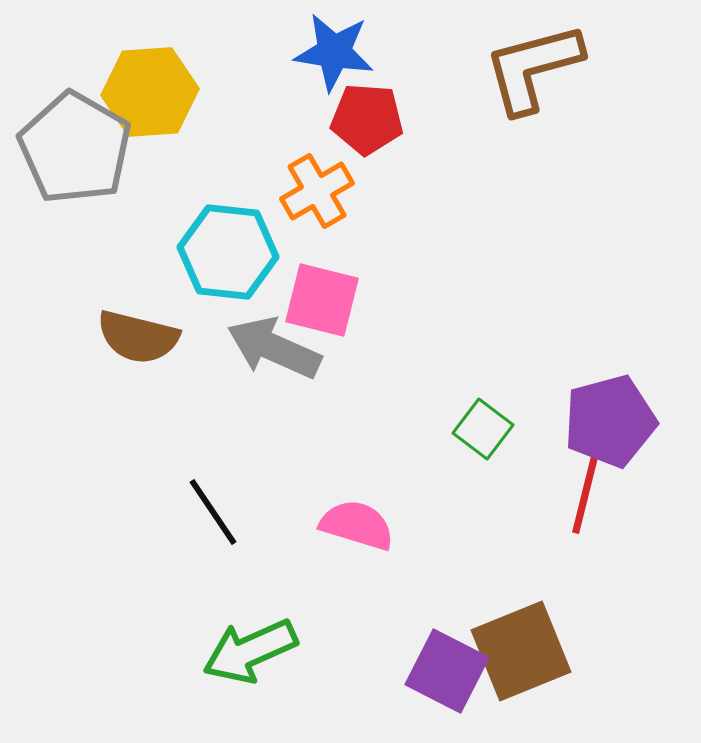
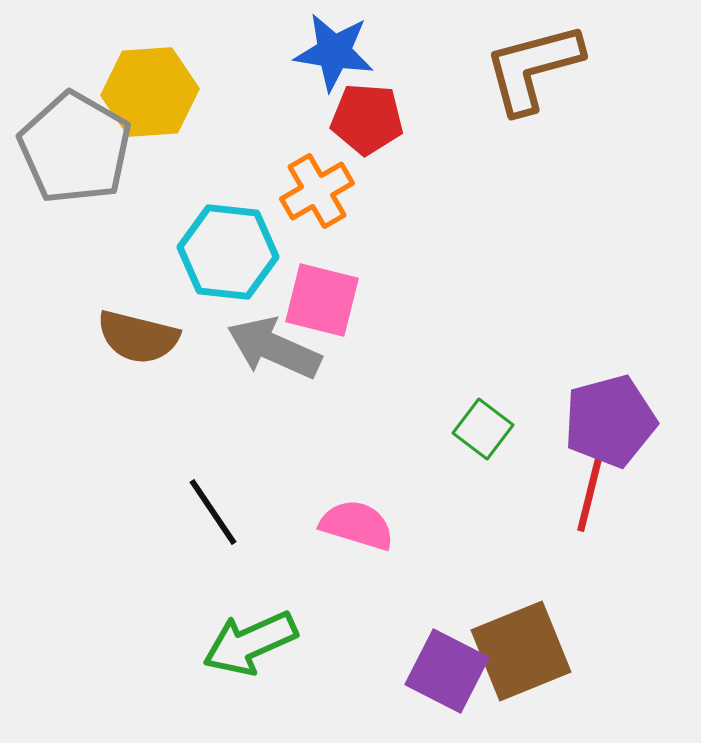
red line: moved 5 px right, 2 px up
green arrow: moved 8 px up
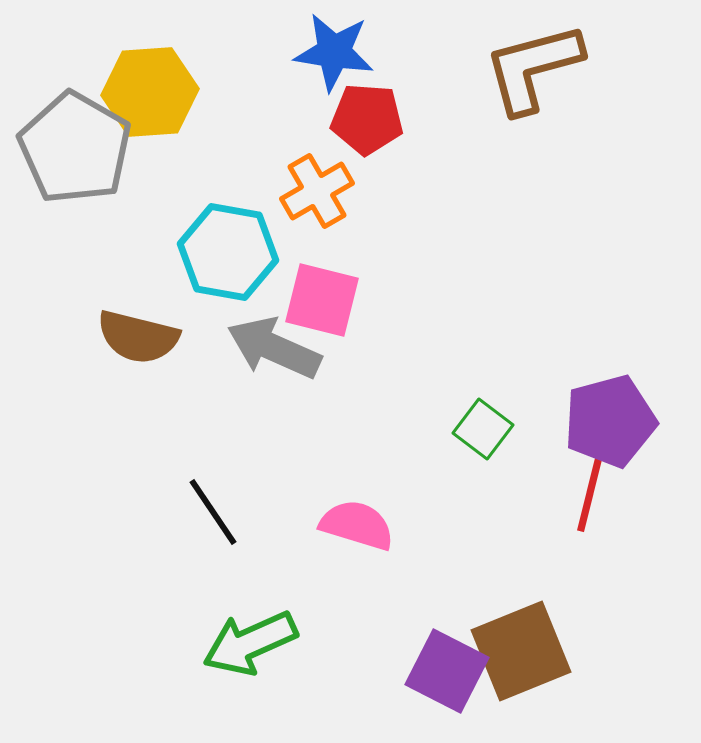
cyan hexagon: rotated 4 degrees clockwise
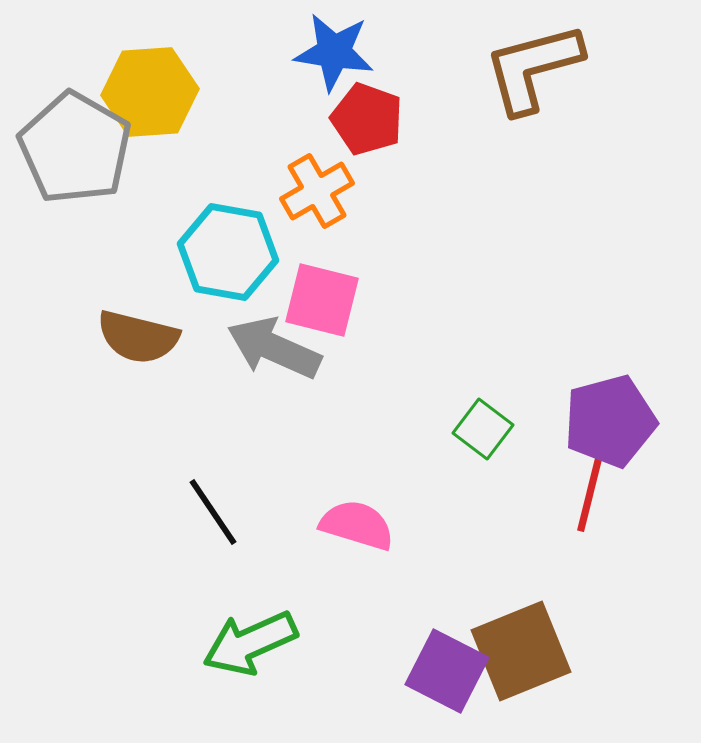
red pentagon: rotated 16 degrees clockwise
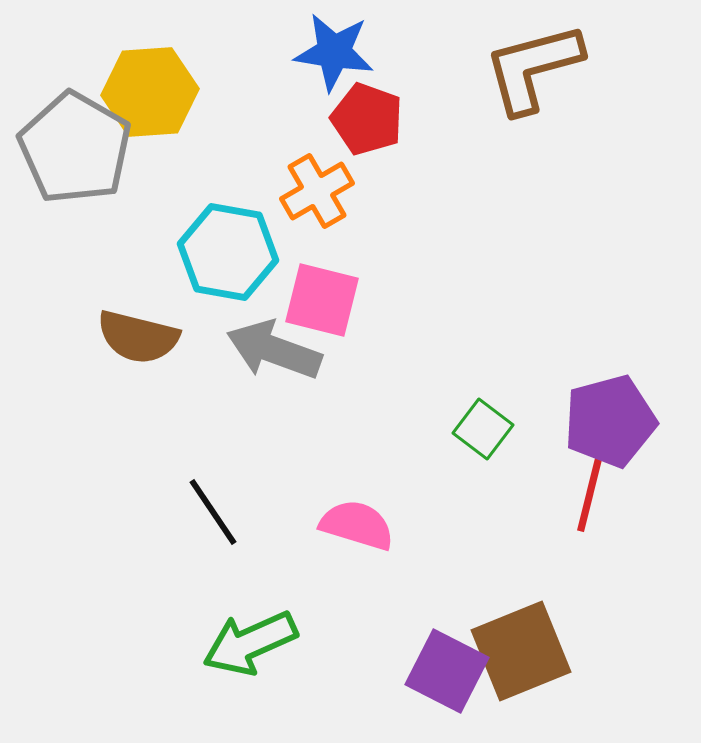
gray arrow: moved 2 px down; rotated 4 degrees counterclockwise
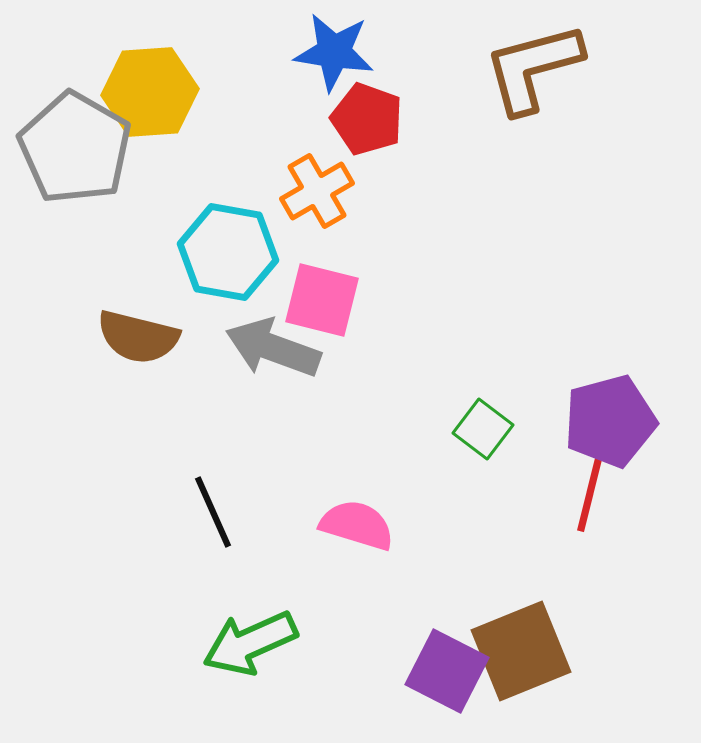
gray arrow: moved 1 px left, 2 px up
black line: rotated 10 degrees clockwise
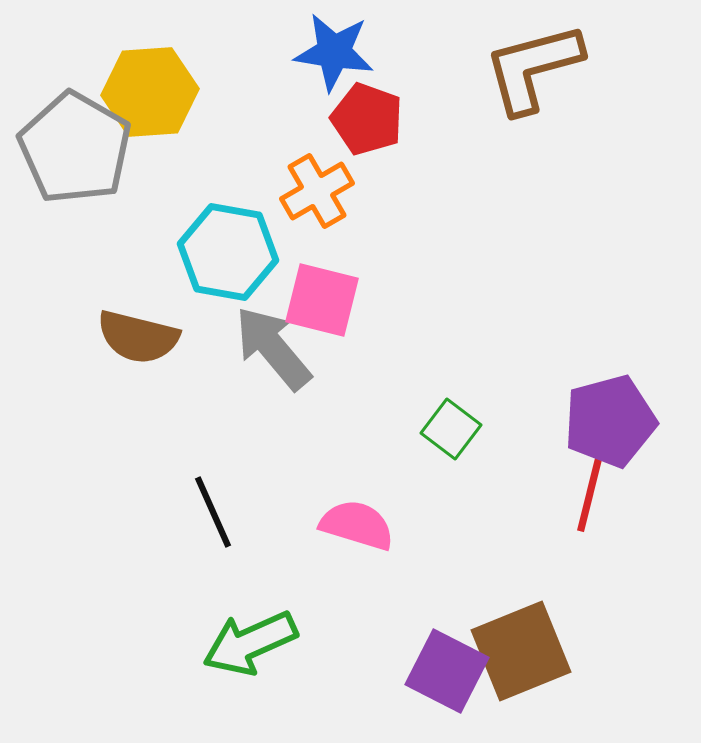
gray arrow: rotated 30 degrees clockwise
green square: moved 32 px left
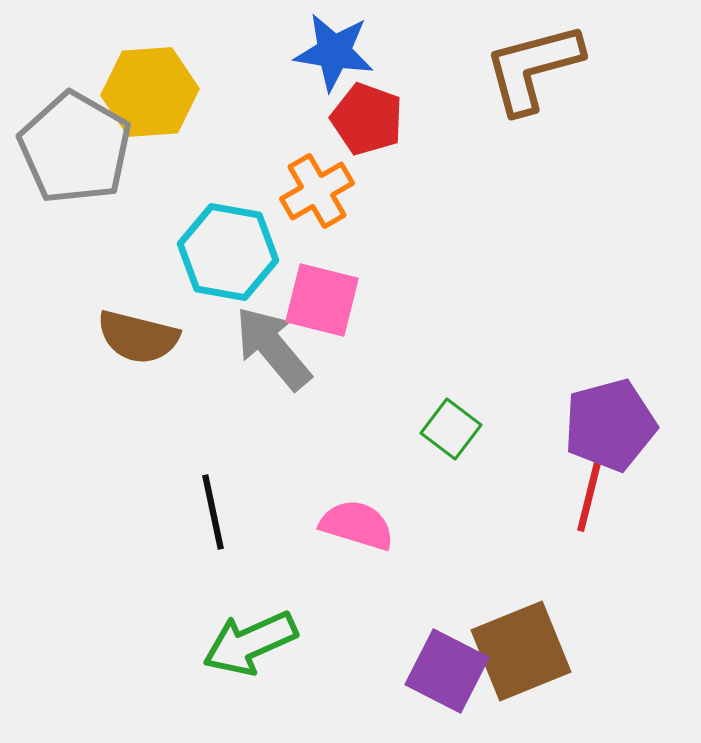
purple pentagon: moved 4 px down
black line: rotated 12 degrees clockwise
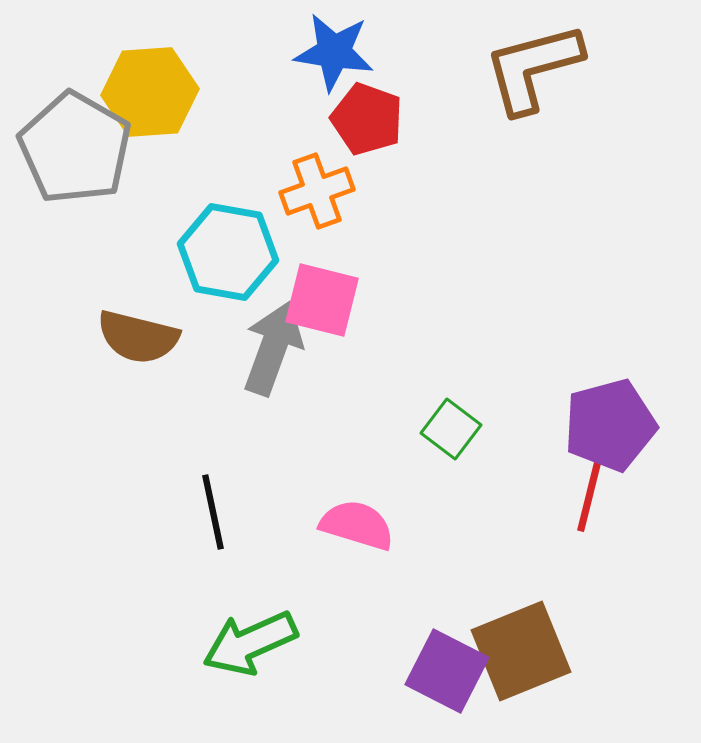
orange cross: rotated 10 degrees clockwise
gray arrow: rotated 60 degrees clockwise
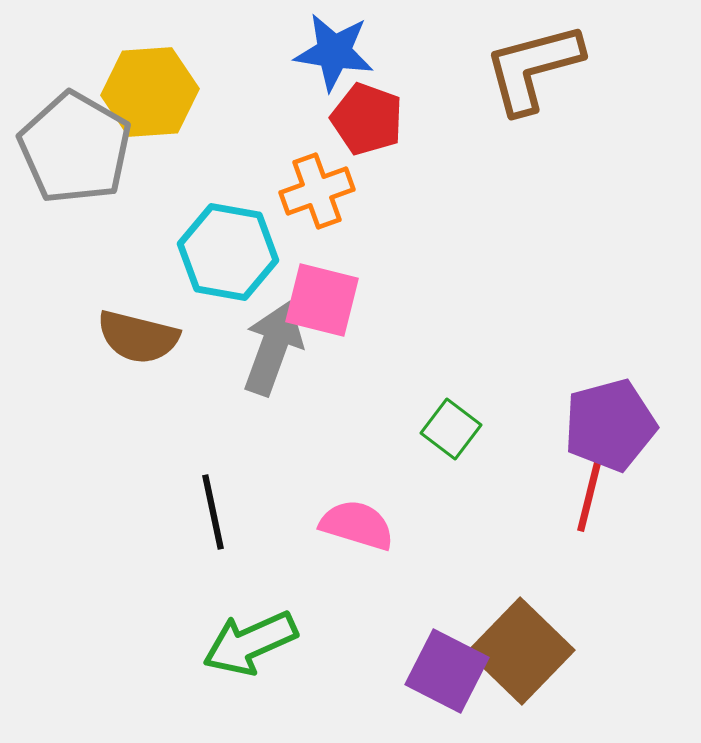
brown square: rotated 24 degrees counterclockwise
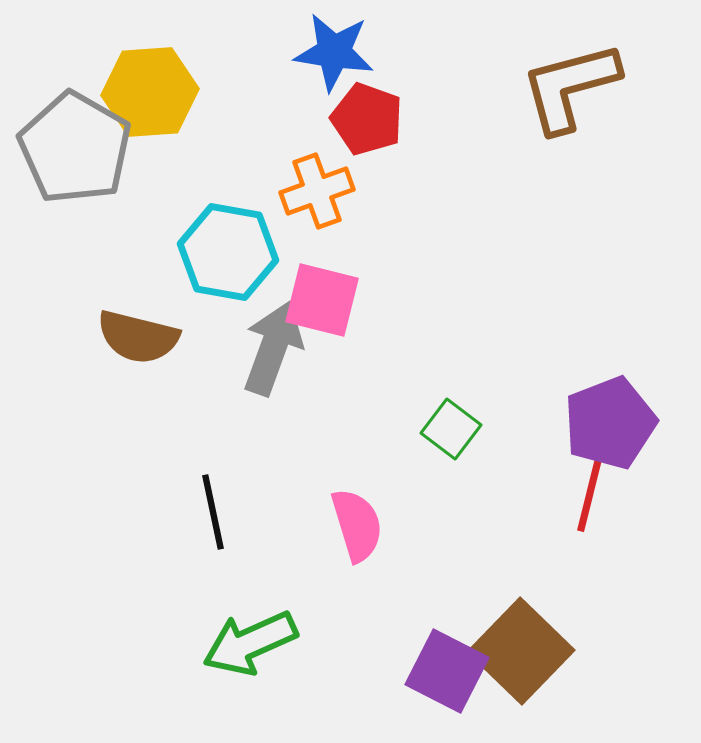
brown L-shape: moved 37 px right, 19 px down
purple pentagon: moved 2 px up; rotated 6 degrees counterclockwise
pink semicircle: rotated 56 degrees clockwise
